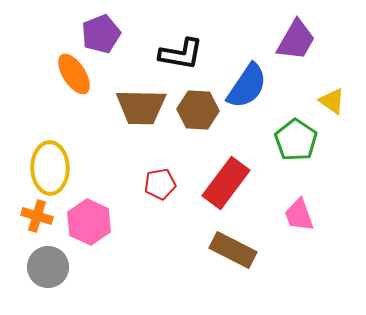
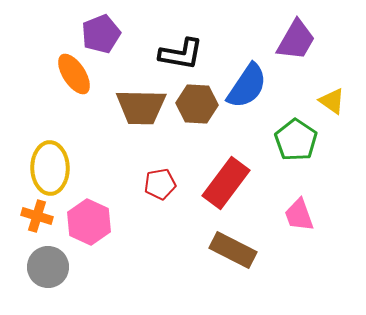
brown hexagon: moved 1 px left, 6 px up
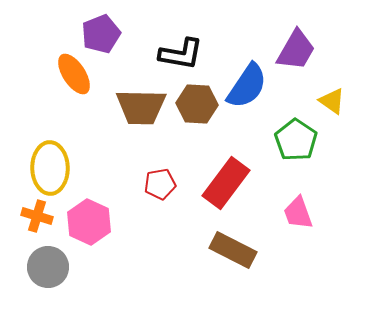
purple trapezoid: moved 10 px down
pink trapezoid: moved 1 px left, 2 px up
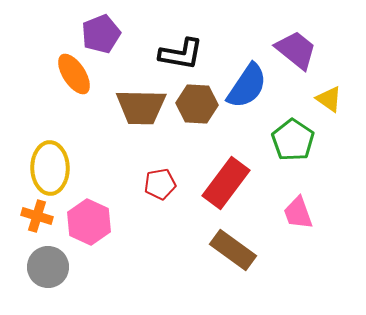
purple trapezoid: rotated 81 degrees counterclockwise
yellow triangle: moved 3 px left, 2 px up
green pentagon: moved 3 px left
brown rectangle: rotated 9 degrees clockwise
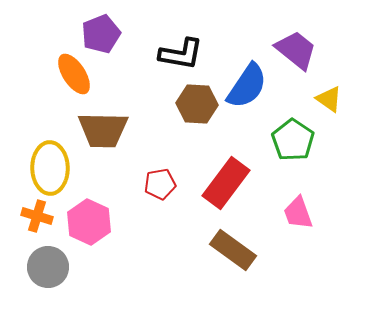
brown trapezoid: moved 38 px left, 23 px down
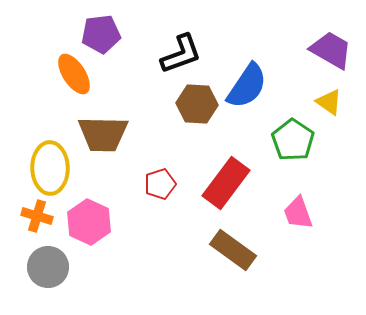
purple pentagon: rotated 15 degrees clockwise
purple trapezoid: moved 35 px right; rotated 9 degrees counterclockwise
black L-shape: rotated 30 degrees counterclockwise
yellow triangle: moved 3 px down
brown trapezoid: moved 4 px down
red pentagon: rotated 8 degrees counterclockwise
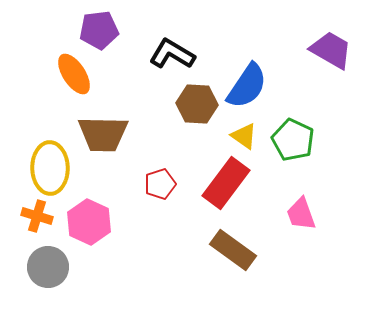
purple pentagon: moved 2 px left, 4 px up
black L-shape: moved 9 px left; rotated 129 degrees counterclockwise
yellow triangle: moved 85 px left, 34 px down
green pentagon: rotated 9 degrees counterclockwise
pink trapezoid: moved 3 px right, 1 px down
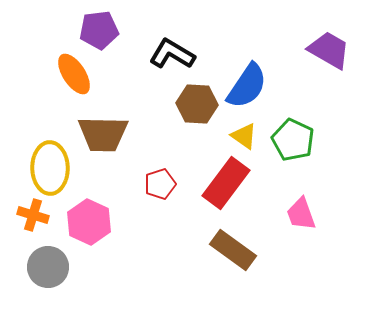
purple trapezoid: moved 2 px left
orange cross: moved 4 px left, 1 px up
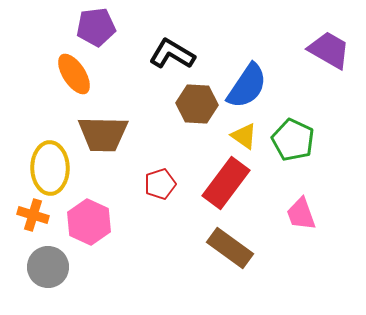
purple pentagon: moved 3 px left, 3 px up
brown rectangle: moved 3 px left, 2 px up
